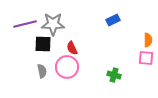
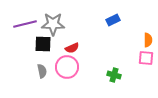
red semicircle: rotated 88 degrees counterclockwise
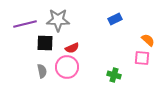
blue rectangle: moved 2 px right, 1 px up
gray star: moved 5 px right, 4 px up
orange semicircle: rotated 48 degrees counterclockwise
black square: moved 2 px right, 1 px up
pink square: moved 4 px left
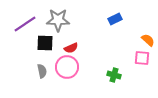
purple line: rotated 20 degrees counterclockwise
red semicircle: moved 1 px left
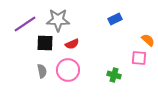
red semicircle: moved 1 px right, 4 px up
pink square: moved 3 px left
pink circle: moved 1 px right, 3 px down
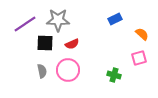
orange semicircle: moved 6 px left, 6 px up
pink square: rotated 21 degrees counterclockwise
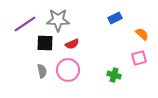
blue rectangle: moved 1 px up
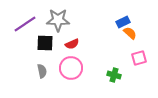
blue rectangle: moved 8 px right, 4 px down
orange semicircle: moved 12 px left, 1 px up
pink circle: moved 3 px right, 2 px up
